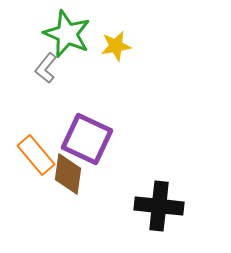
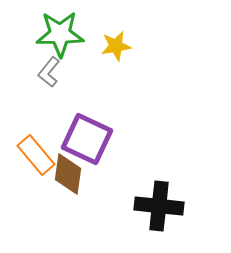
green star: moved 7 px left; rotated 24 degrees counterclockwise
gray L-shape: moved 3 px right, 4 px down
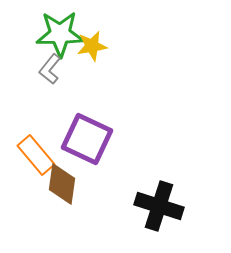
yellow star: moved 24 px left
gray L-shape: moved 1 px right, 3 px up
brown diamond: moved 6 px left, 10 px down
black cross: rotated 12 degrees clockwise
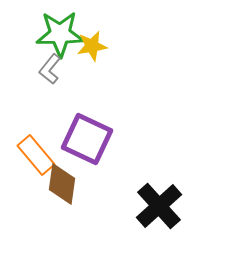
black cross: rotated 30 degrees clockwise
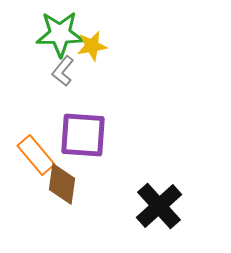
gray L-shape: moved 13 px right, 2 px down
purple square: moved 4 px left, 4 px up; rotated 21 degrees counterclockwise
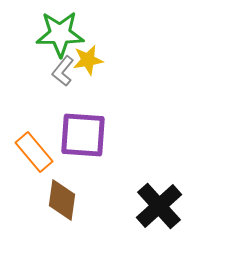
yellow star: moved 4 px left, 14 px down
orange rectangle: moved 2 px left, 3 px up
brown diamond: moved 16 px down
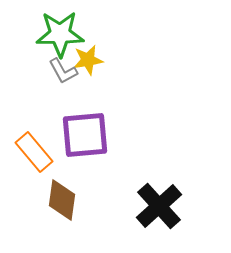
gray L-shape: rotated 68 degrees counterclockwise
purple square: moved 2 px right; rotated 9 degrees counterclockwise
